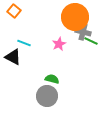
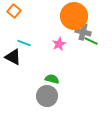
orange circle: moved 1 px left, 1 px up
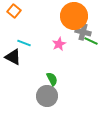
green semicircle: rotated 48 degrees clockwise
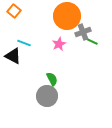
orange circle: moved 7 px left
gray cross: rotated 35 degrees counterclockwise
black triangle: moved 1 px up
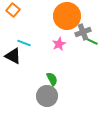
orange square: moved 1 px left, 1 px up
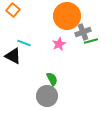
green line: rotated 40 degrees counterclockwise
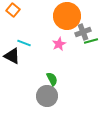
black triangle: moved 1 px left
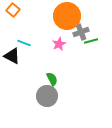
gray cross: moved 2 px left
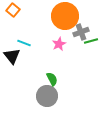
orange circle: moved 2 px left
black triangle: rotated 24 degrees clockwise
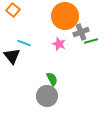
pink star: rotated 24 degrees counterclockwise
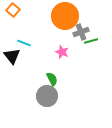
pink star: moved 3 px right, 8 px down
